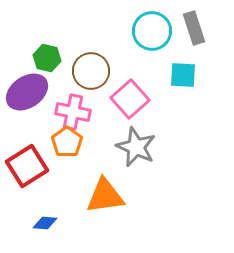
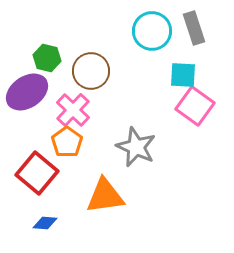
pink square: moved 65 px right, 7 px down; rotated 12 degrees counterclockwise
pink cross: moved 2 px up; rotated 32 degrees clockwise
red square: moved 10 px right, 7 px down; rotated 18 degrees counterclockwise
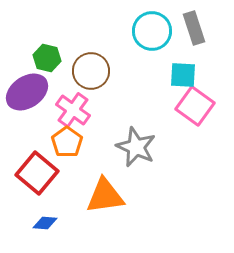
pink cross: rotated 8 degrees counterclockwise
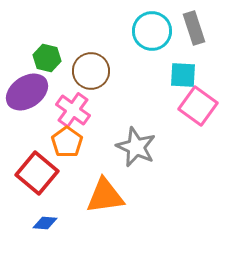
pink square: moved 3 px right
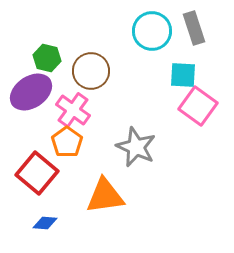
purple ellipse: moved 4 px right
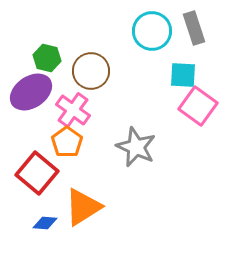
orange triangle: moved 22 px left, 11 px down; rotated 24 degrees counterclockwise
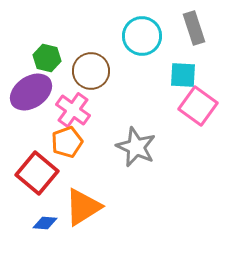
cyan circle: moved 10 px left, 5 px down
orange pentagon: rotated 16 degrees clockwise
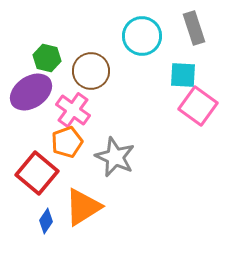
gray star: moved 21 px left, 10 px down
blue diamond: moved 1 px right, 2 px up; rotated 60 degrees counterclockwise
